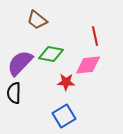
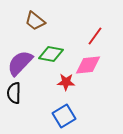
brown trapezoid: moved 2 px left, 1 px down
red line: rotated 48 degrees clockwise
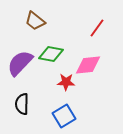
red line: moved 2 px right, 8 px up
black semicircle: moved 8 px right, 11 px down
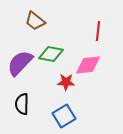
red line: moved 1 px right, 3 px down; rotated 30 degrees counterclockwise
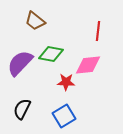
black semicircle: moved 5 px down; rotated 25 degrees clockwise
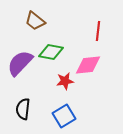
green diamond: moved 2 px up
red star: moved 1 px left, 1 px up; rotated 12 degrees counterclockwise
black semicircle: moved 1 px right; rotated 20 degrees counterclockwise
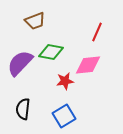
brown trapezoid: rotated 60 degrees counterclockwise
red line: moved 1 px left, 1 px down; rotated 18 degrees clockwise
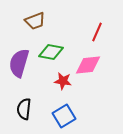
purple semicircle: moved 1 px left; rotated 28 degrees counterclockwise
red star: moved 2 px left; rotated 18 degrees clockwise
black semicircle: moved 1 px right
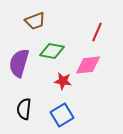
green diamond: moved 1 px right, 1 px up
blue square: moved 2 px left, 1 px up
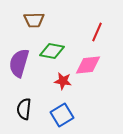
brown trapezoid: moved 1 px left, 1 px up; rotated 20 degrees clockwise
